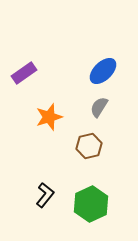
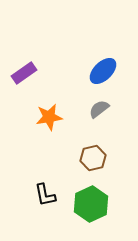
gray semicircle: moved 2 px down; rotated 20 degrees clockwise
orange star: rotated 8 degrees clockwise
brown hexagon: moved 4 px right, 12 px down
black L-shape: rotated 130 degrees clockwise
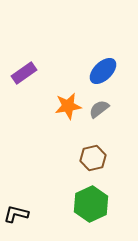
orange star: moved 19 px right, 11 px up
black L-shape: moved 29 px left, 19 px down; rotated 115 degrees clockwise
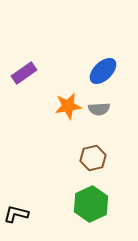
gray semicircle: rotated 145 degrees counterclockwise
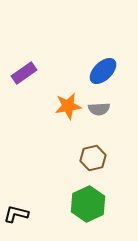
green hexagon: moved 3 px left
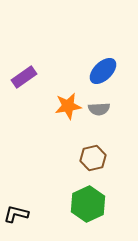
purple rectangle: moved 4 px down
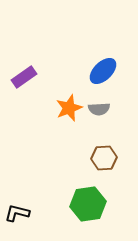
orange star: moved 1 px right, 2 px down; rotated 12 degrees counterclockwise
brown hexagon: moved 11 px right; rotated 10 degrees clockwise
green hexagon: rotated 16 degrees clockwise
black L-shape: moved 1 px right, 1 px up
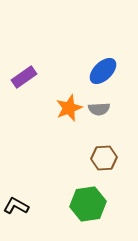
black L-shape: moved 1 px left, 7 px up; rotated 15 degrees clockwise
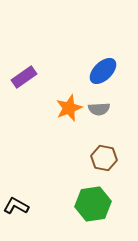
brown hexagon: rotated 15 degrees clockwise
green hexagon: moved 5 px right
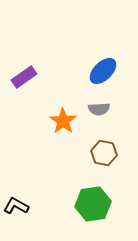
orange star: moved 6 px left, 13 px down; rotated 16 degrees counterclockwise
brown hexagon: moved 5 px up
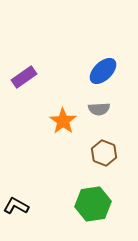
brown hexagon: rotated 10 degrees clockwise
